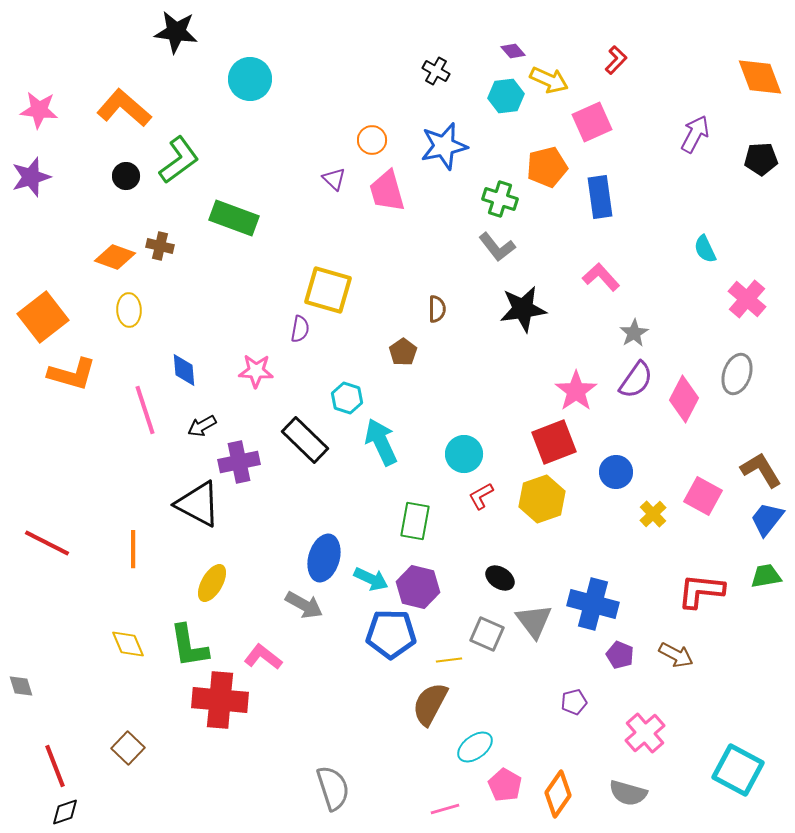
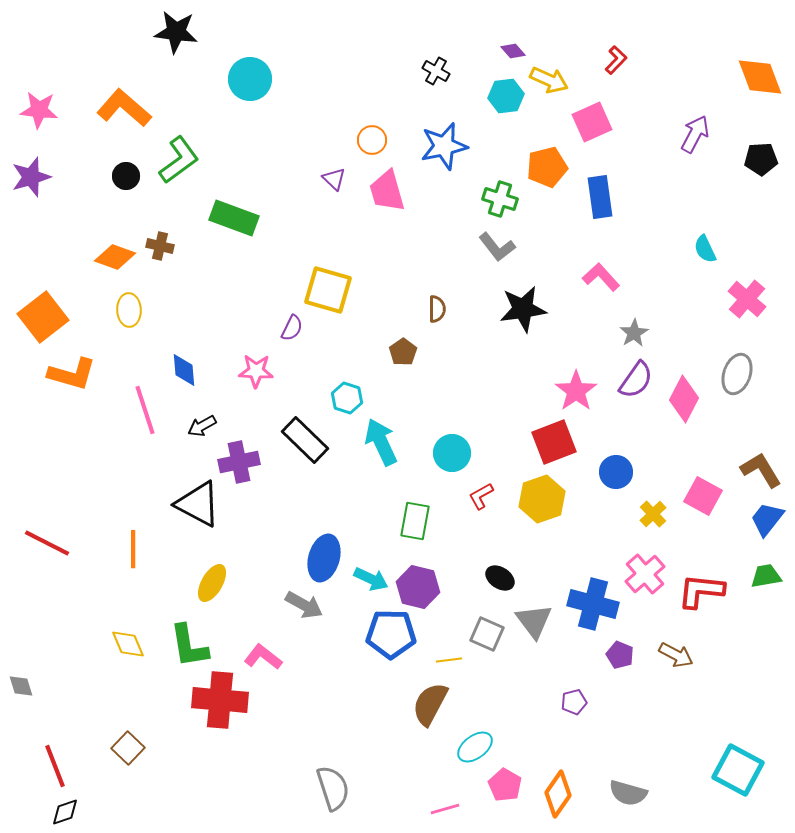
purple semicircle at (300, 329): moved 8 px left, 1 px up; rotated 16 degrees clockwise
cyan circle at (464, 454): moved 12 px left, 1 px up
pink cross at (645, 733): moved 159 px up
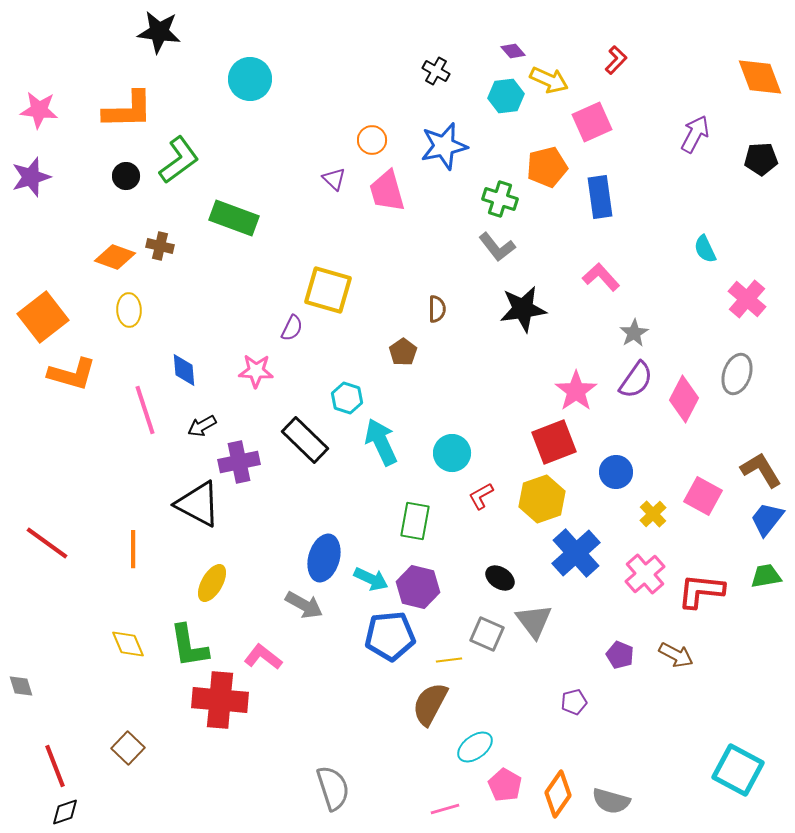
black star at (176, 32): moved 17 px left
orange L-shape at (124, 108): moved 4 px right, 2 px down; rotated 138 degrees clockwise
red line at (47, 543): rotated 9 degrees clockwise
blue cross at (593, 604): moved 17 px left, 51 px up; rotated 33 degrees clockwise
blue pentagon at (391, 634): moved 1 px left, 2 px down; rotated 6 degrees counterclockwise
gray semicircle at (628, 793): moved 17 px left, 8 px down
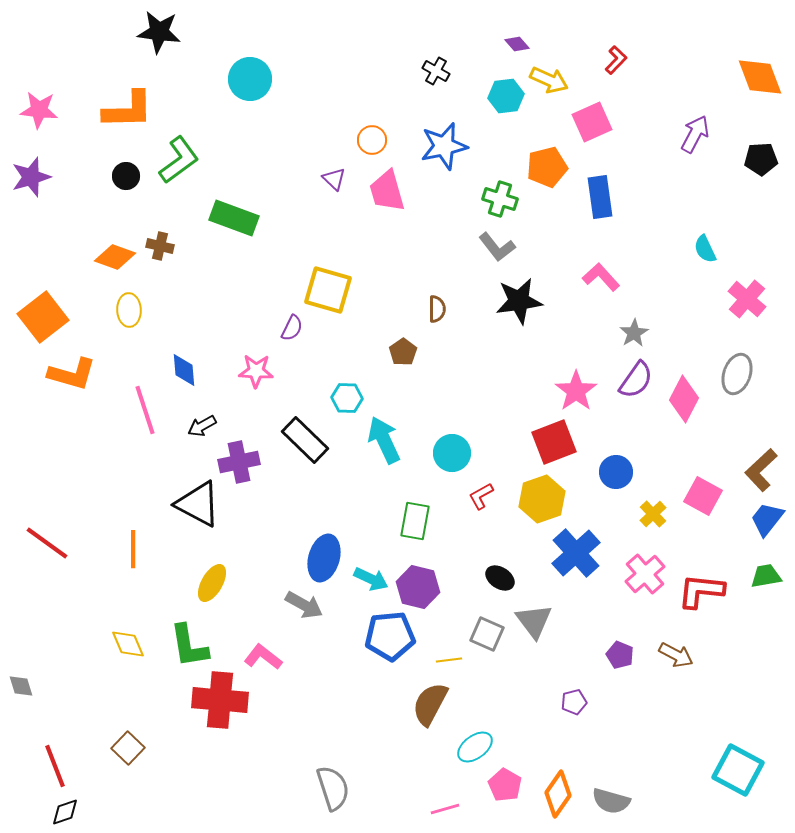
purple diamond at (513, 51): moved 4 px right, 7 px up
black star at (523, 309): moved 4 px left, 8 px up
cyan hexagon at (347, 398): rotated 16 degrees counterclockwise
cyan arrow at (381, 442): moved 3 px right, 2 px up
brown L-shape at (761, 470): rotated 102 degrees counterclockwise
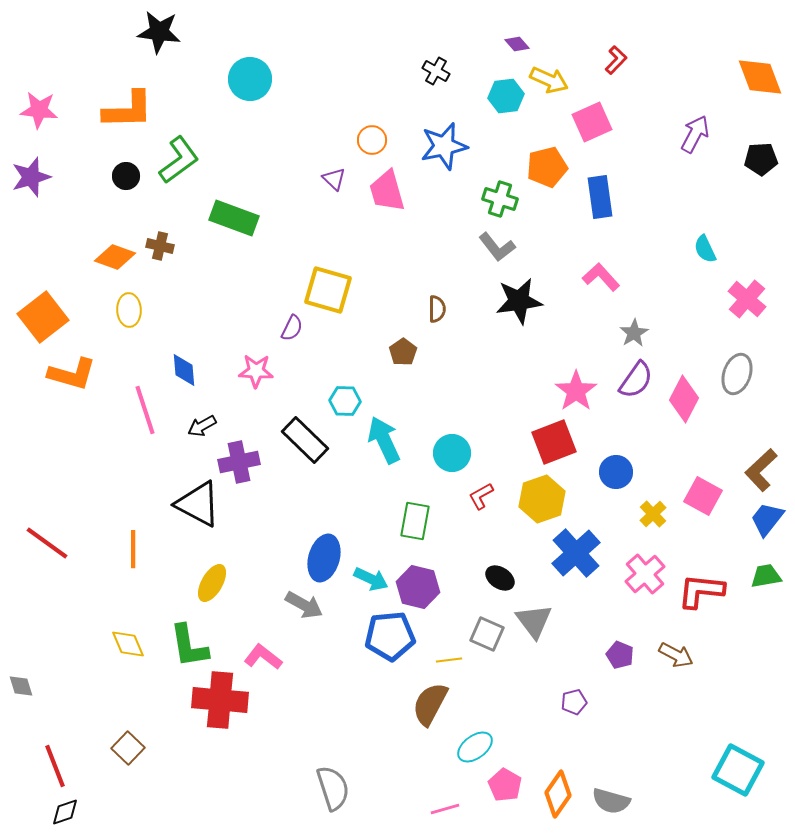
cyan hexagon at (347, 398): moved 2 px left, 3 px down
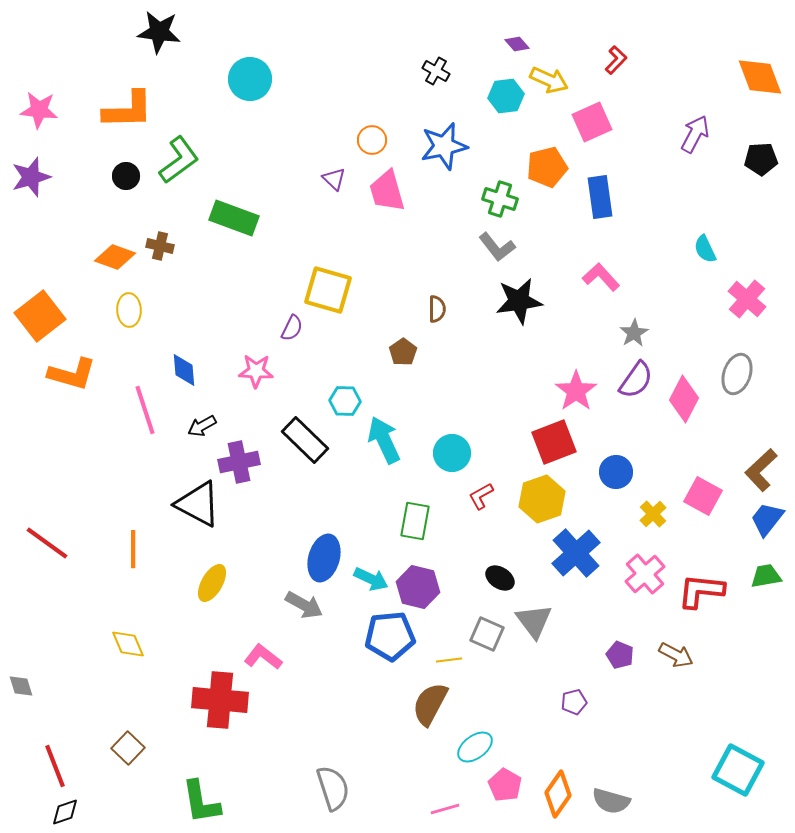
orange square at (43, 317): moved 3 px left, 1 px up
green L-shape at (189, 646): moved 12 px right, 156 px down
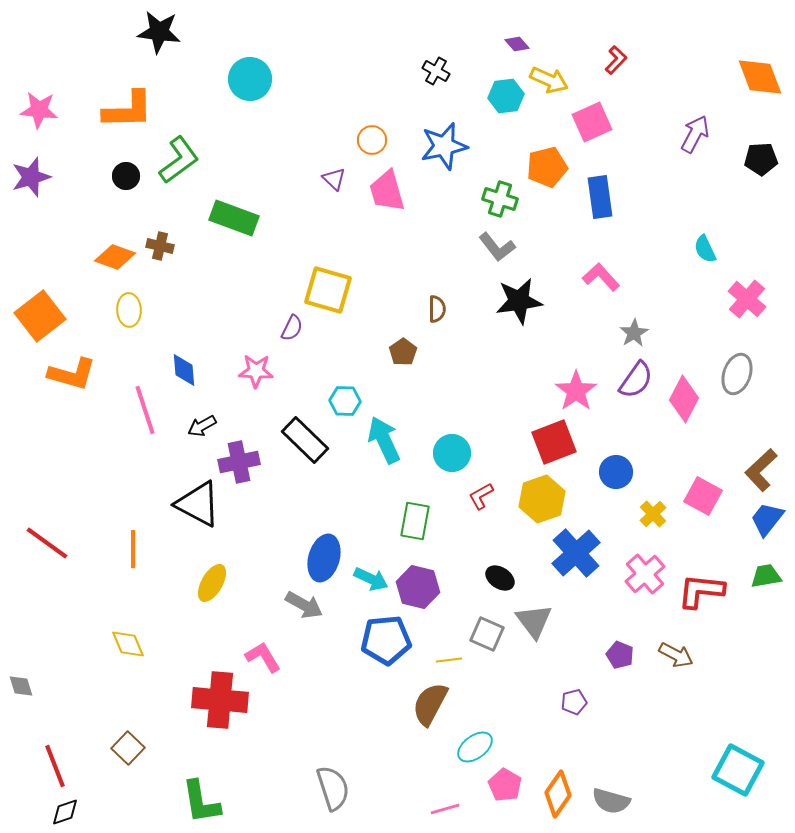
blue pentagon at (390, 636): moved 4 px left, 4 px down
pink L-shape at (263, 657): rotated 21 degrees clockwise
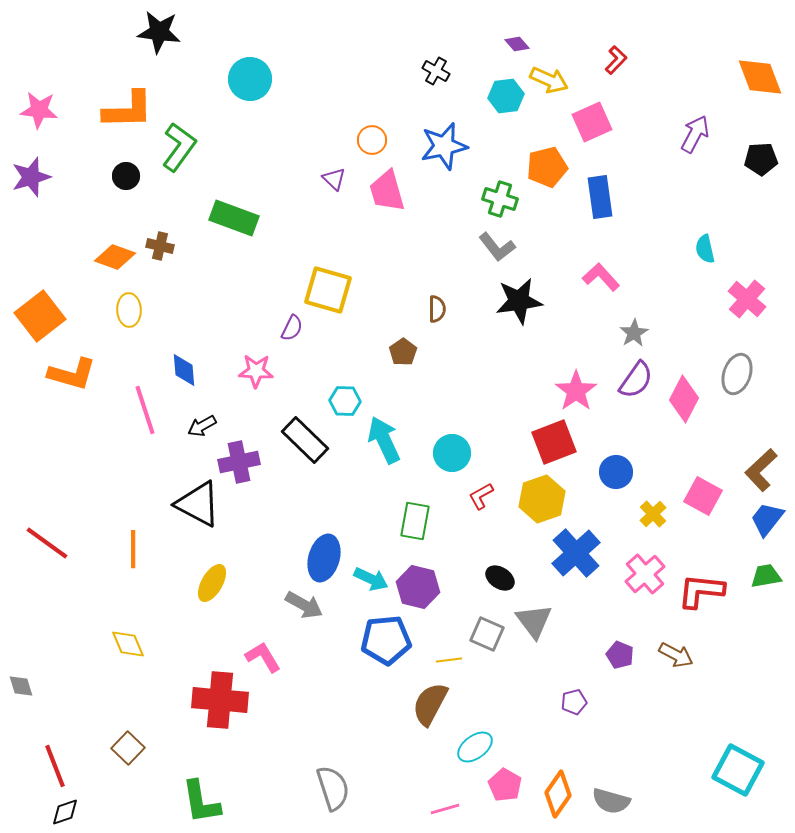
green L-shape at (179, 160): moved 13 px up; rotated 18 degrees counterclockwise
cyan semicircle at (705, 249): rotated 12 degrees clockwise
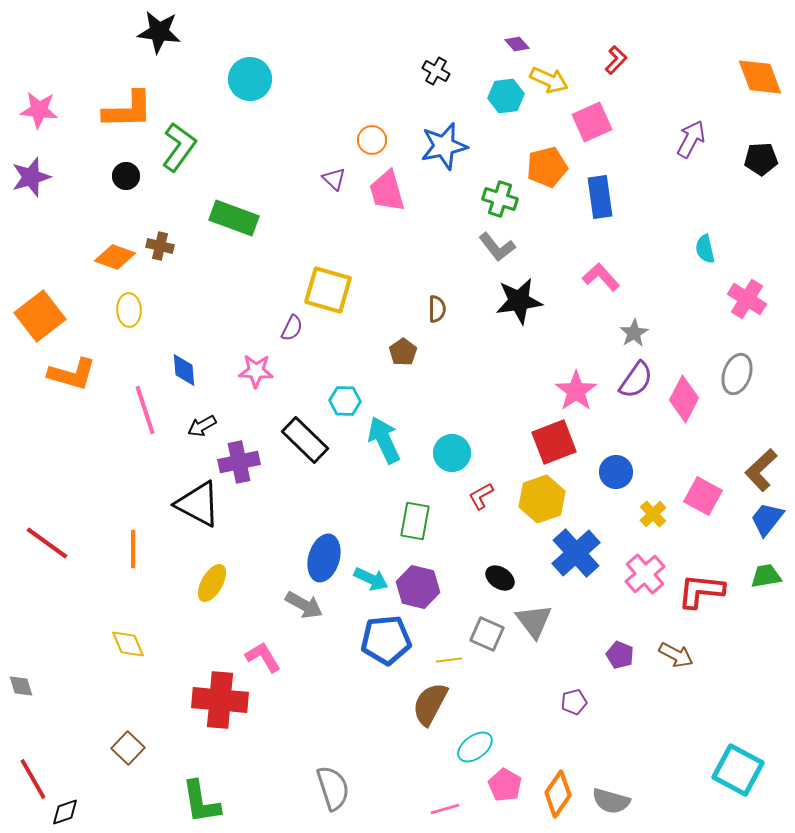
purple arrow at (695, 134): moved 4 px left, 5 px down
pink cross at (747, 299): rotated 9 degrees counterclockwise
red line at (55, 766): moved 22 px left, 13 px down; rotated 9 degrees counterclockwise
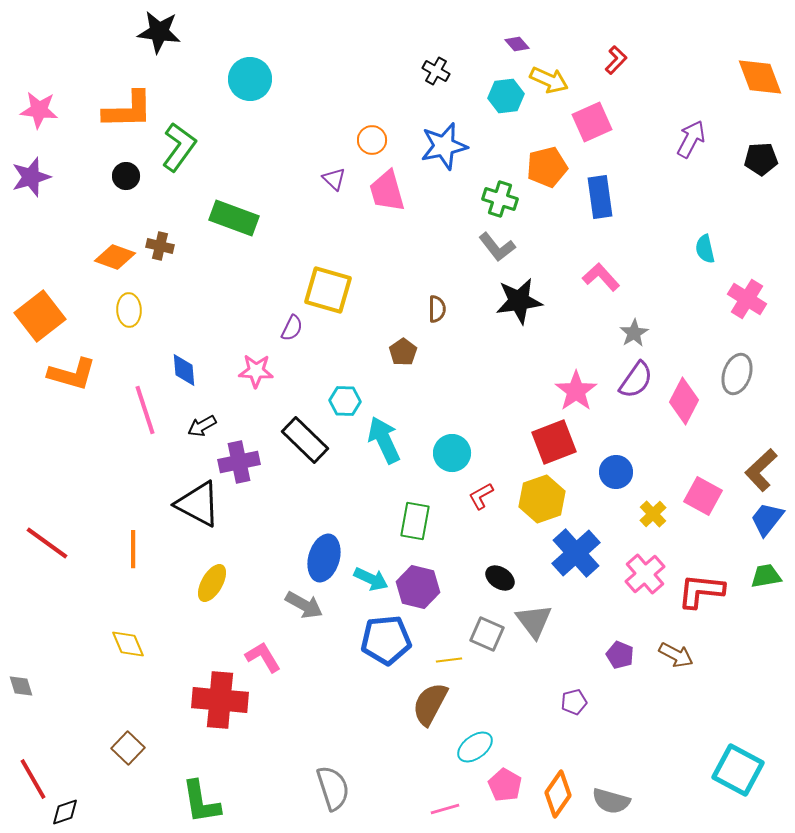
pink diamond at (684, 399): moved 2 px down
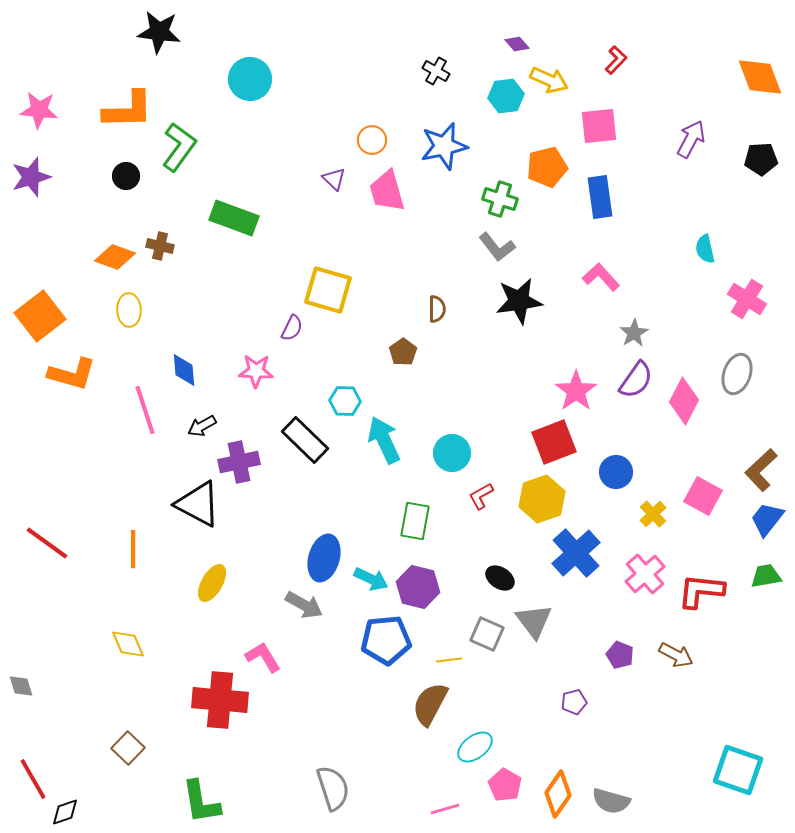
pink square at (592, 122): moved 7 px right, 4 px down; rotated 18 degrees clockwise
cyan square at (738, 770): rotated 9 degrees counterclockwise
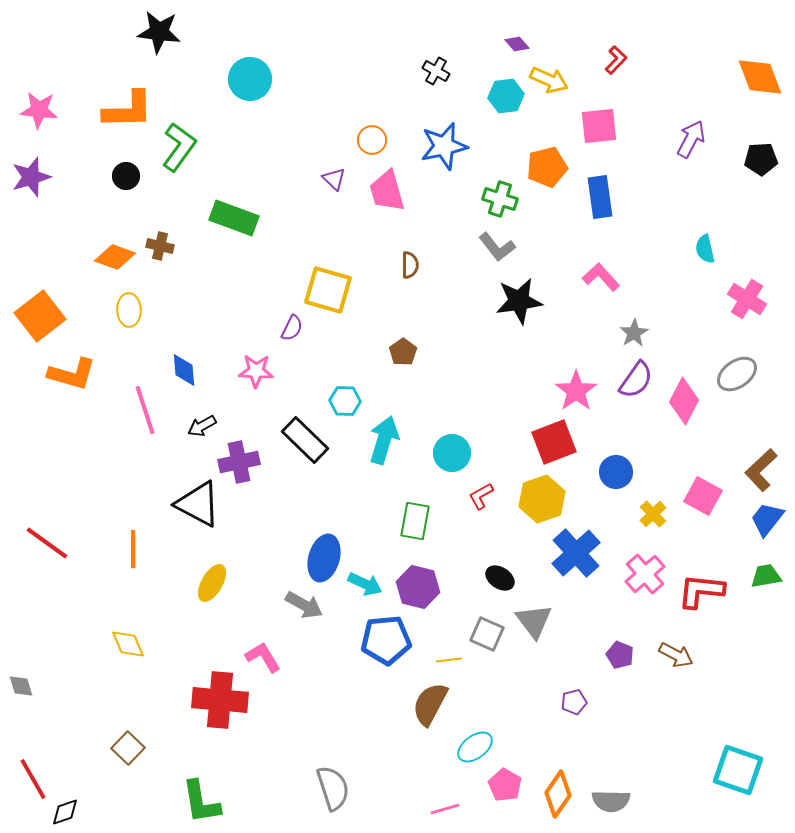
brown semicircle at (437, 309): moved 27 px left, 44 px up
gray ellipse at (737, 374): rotated 36 degrees clockwise
cyan arrow at (384, 440): rotated 42 degrees clockwise
cyan arrow at (371, 579): moved 6 px left, 5 px down
gray semicircle at (611, 801): rotated 15 degrees counterclockwise
